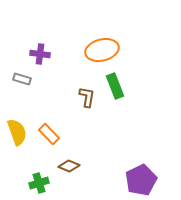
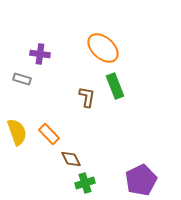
orange ellipse: moved 1 px right, 2 px up; rotated 56 degrees clockwise
brown diamond: moved 2 px right, 7 px up; rotated 40 degrees clockwise
green cross: moved 46 px right
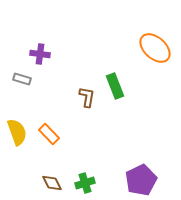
orange ellipse: moved 52 px right
brown diamond: moved 19 px left, 24 px down
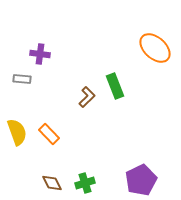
gray rectangle: rotated 12 degrees counterclockwise
brown L-shape: rotated 35 degrees clockwise
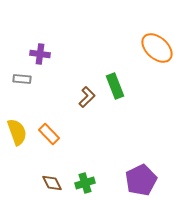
orange ellipse: moved 2 px right
